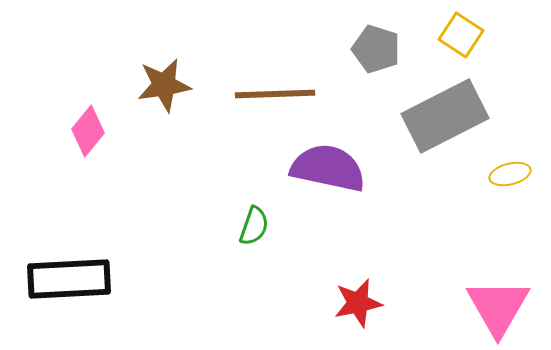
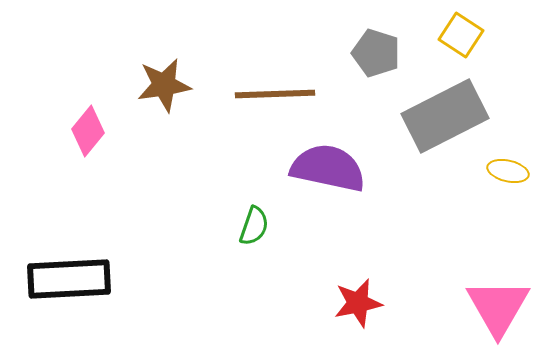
gray pentagon: moved 4 px down
yellow ellipse: moved 2 px left, 3 px up; rotated 27 degrees clockwise
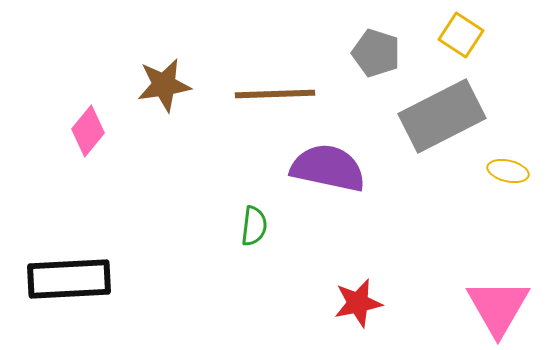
gray rectangle: moved 3 px left
green semicircle: rotated 12 degrees counterclockwise
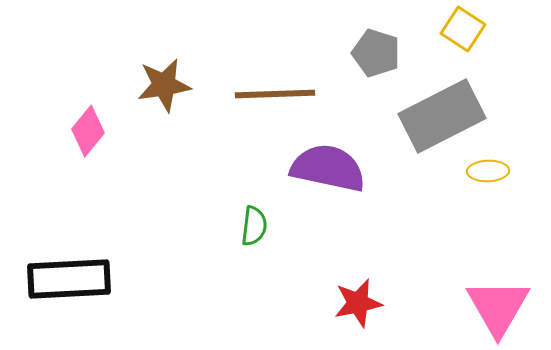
yellow square: moved 2 px right, 6 px up
yellow ellipse: moved 20 px left; rotated 15 degrees counterclockwise
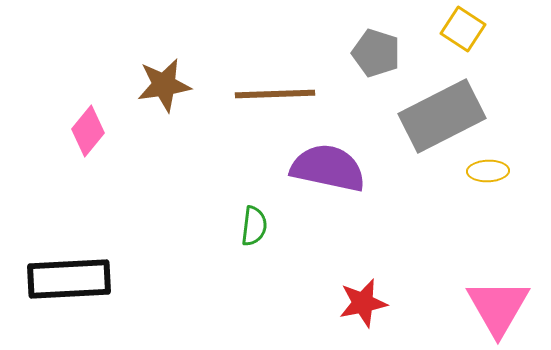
red star: moved 5 px right
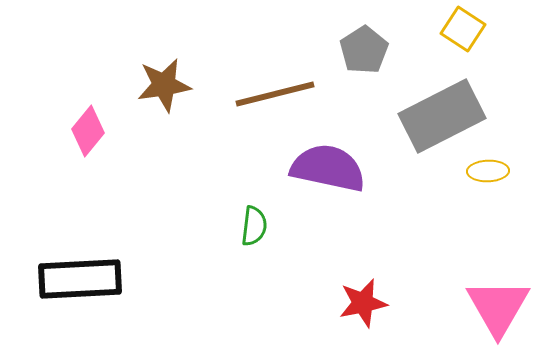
gray pentagon: moved 12 px left, 3 px up; rotated 21 degrees clockwise
brown line: rotated 12 degrees counterclockwise
black rectangle: moved 11 px right
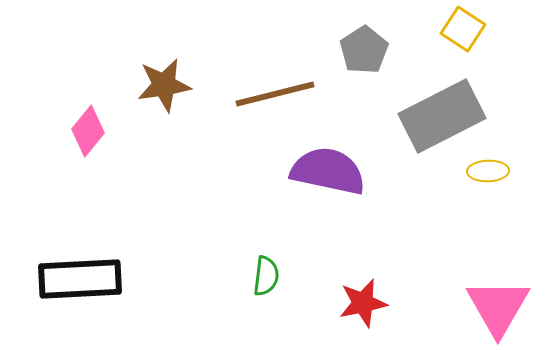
purple semicircle: moved 3 px down
green semicircle: moved 12 px right, 50 px down
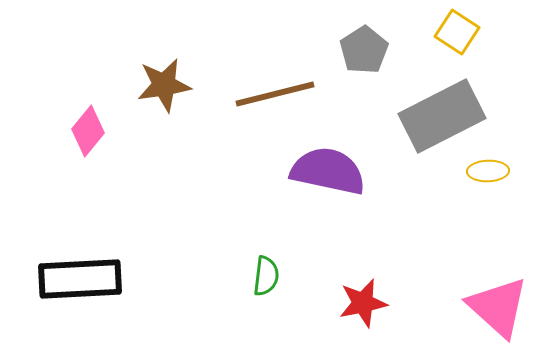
yellow square: moved 6 px left, 3 px down
pink triangle: rotated 18 degrees counterclockwise
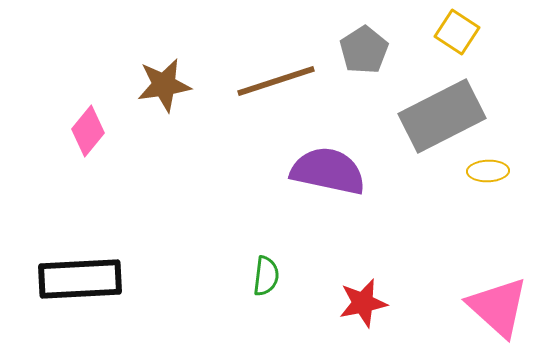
brown line: moved 1 px right, 13 px up; rotated 4 degrees counterclockwise
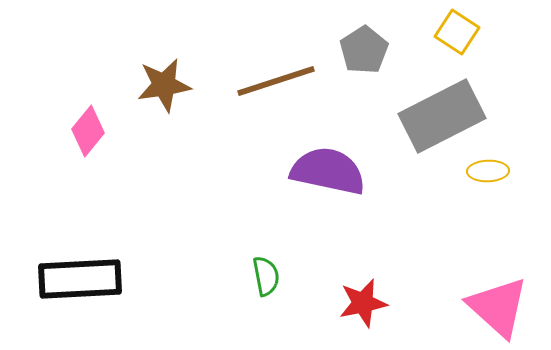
green semicircle: rotated 18 degrees counterclockwise
